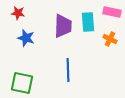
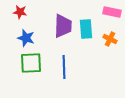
red star: moved 2 px right, 1 px up
cyan rectangle: moved 2 px left, 7 px down
blue line: moved 4 px left, 3 px up
green square: moved 9 px right, 20 px up; rotated 15 degrees counterclockwise
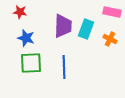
cyan rectangle: rotated 24 degrees clockwise
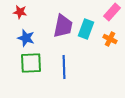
pink rectangle: rotated 60 degrees counterclockwise
purple trapezoid: rotated 10 degrees clockwise
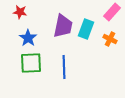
blue star: moved 2 px right; rotated 18 degrees clockwise
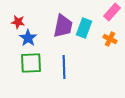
red star: moved 2 px left, 10 px down
cyan rectangle: moved 2 px left, 1 px up
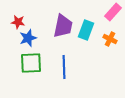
pink rectangle: moved 1 px right
cyan rectangle: moved 2 px right, 2 px down
blue star: rotated 18 degrees clockwise
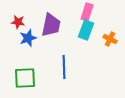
pink rectangle: moved 26 px left; rotated 24 degrees counterclockwise
purple trapezoid: moved 12 px left, 1 px up
green square: moved 6 px left, 15 px down
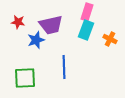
purple trapezoid: rotated 65 degrees clockwise
blue star: moved 8 px right, 2 px down
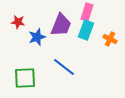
purple trapezoid: moved 10 px right; rotated 55 degrees counterclockwise
blue star: moved 1 px right, 3 px up
blue line: rotated 50 degrees counterclockwise
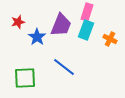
red star: rotated 24 degrees counterclockwise
blue star: rotated 18 degrees counterclockwise
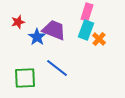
purple trapezoid: moved 7 px left, 5 px down; rotated 90 degrees counterclockwise
orange cross: moved 11 px left; rotated 16 degrees clockwise
blue line: moved 7 px left, 1 px down
